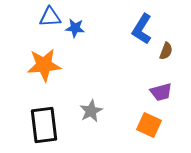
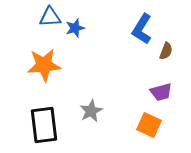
blue star: rotated 24 degrees counterclockwise
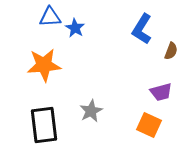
blue star: rotated 24 degrees counterclockwise
brown semicircle: moved 5 px right
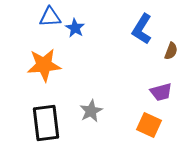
black rectangle: moved 2 px right, 2 px up
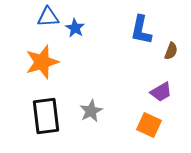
blue triangle: moved 2 px left
blue L-shape: moved 1 px left, 1 px down; rotated 20 degrees counterclockwise
orange star: moved 2 px left, 3 px up; rotated 12 degrees counterclockwise
purple trapezoid: rotated 15 degrees counterclockwise
black rectangle: moved 7 px up
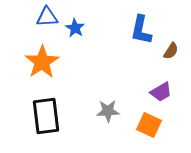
blue triangle: moved 1 px left
brown semicircle: rotated 12 degrees clockwise
orange star: rotated 16 degrees counterclockwise
gray star: moved 17 px right; rotated 25 degrees clockwise
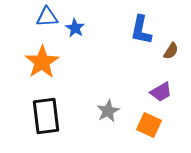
gray star: rotated 25 degrees counterclockwise
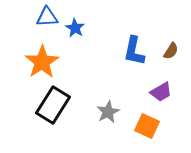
blue L-shape: moved 7 px left, 21 px down
gray star: moved 1 px down
black rectangle: moved 7 px right, 11 px up; rotated 39 degrees clockwise
orange square: moved 2 px left, 1 px down
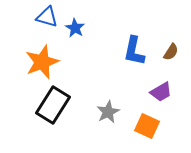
blue triangle: rotated 20 degrees clockwise
brown semicircle: moved 1 px down
orange star: rotated 12 degrees clockwise
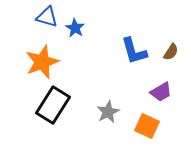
blue L-shape: rotated 28 degrees counterclockwise
